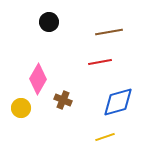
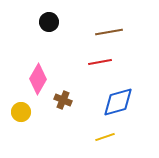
yellow circle: moved 4 px down
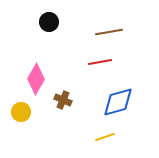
pink diamond: moved 2 px left
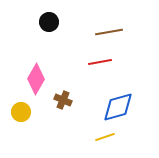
blue diamond: moved 5 px down
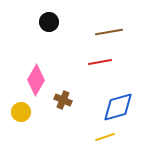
pink diamond: moved 1 px down
